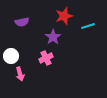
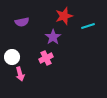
white circle: moved 1 px right, 1 px down
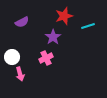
purple semicircle: rotated 16 degrees counterclockwise
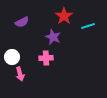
red star: rotated 18 degrees counterclockwise
purple star: rotated 14 degrees counterclockwise
pink cross: rotated 24 degrees clockwise
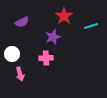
cyan line: moved 3 px right
purple star: rotated 28 degrees clockwise
white circle: moved 3 px up
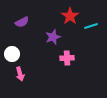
red star: moved 6 px right
pink cross: moved 21 px right
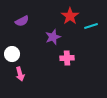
purple semicircle: moved 1 px up
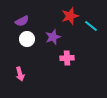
red star: rotated 18 degrees clockwise
cyan line: rotated 56 degrees clockwise
white circle: moved 15 px right, 15 px up
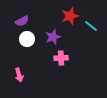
pink cross: moved 6 px left
pink arrow: moved 1 px left, 1 px down
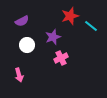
white circle: moved 6 px down
pink cross: rotated 24 degrees counterclockwise
